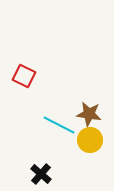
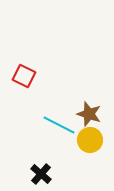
brown star: rotated 10 degrees clockwise
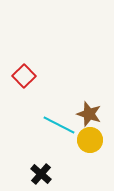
red square: rotated 20 degrees clockwise
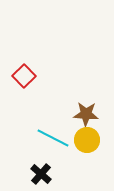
brown star: moved 3 px left; rotated 15 degrees counterclockwise
cyan line: moved 6 px left, 13 px down
yellow circle: moved 3 px left
